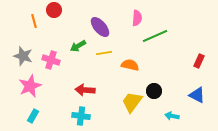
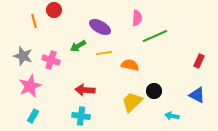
purple ellipse: rotated 20 degrees counterclockwise
yellow trapezoid: rotated 10 degrees clockwise
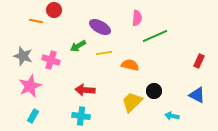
orange line: moved 2 px right; rotated 64 degrees counterclockwise
